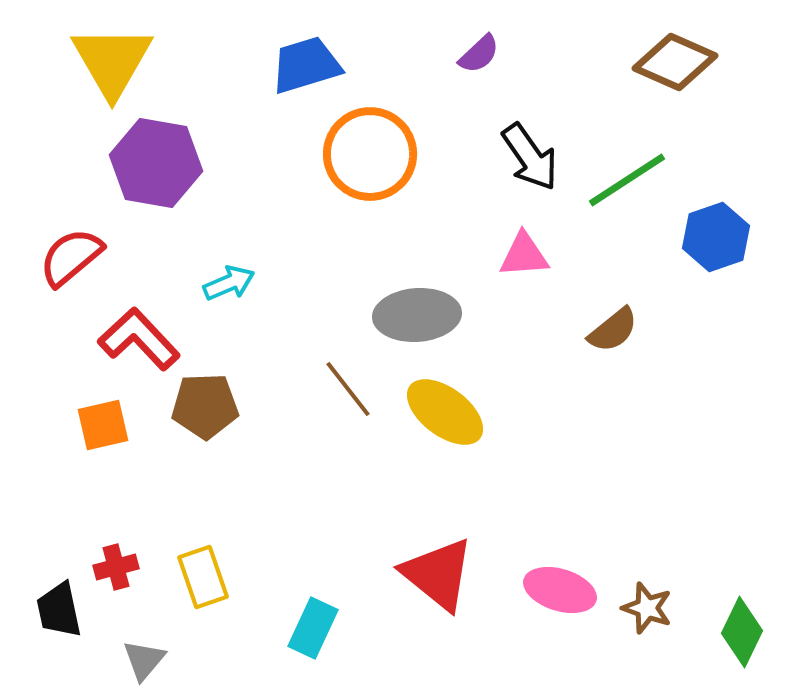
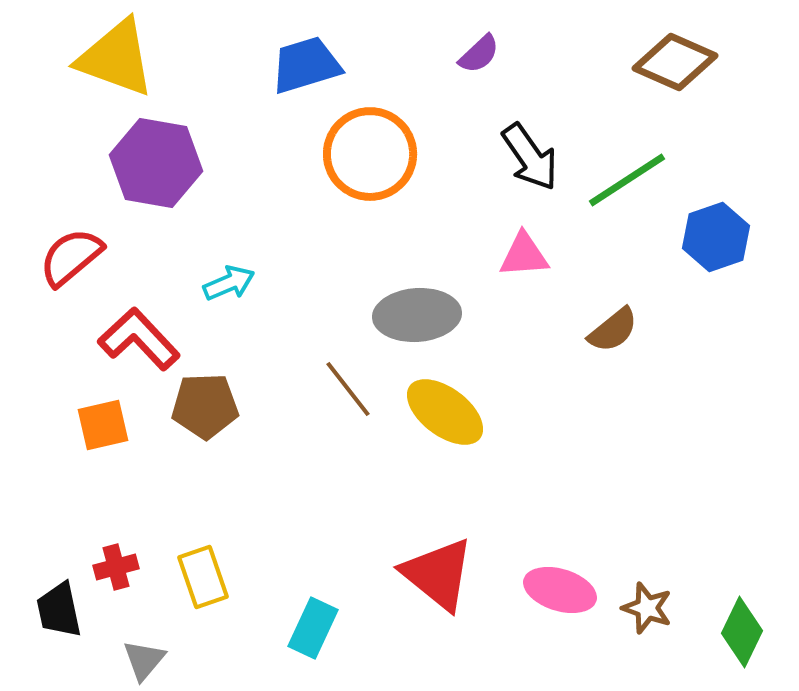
yellow triangle: moved 4 px right, 3 px up; rotated 40 degrees counterclockwise
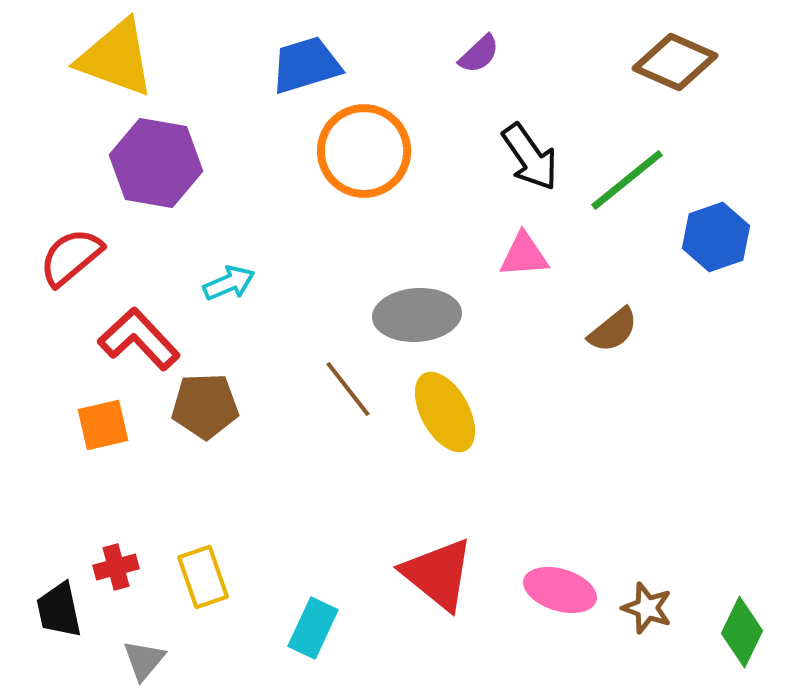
orange circle: moved 6 px left, 3 px up
green line: rotated 6 degrees counterclockwise
yellow ellipse: rotated 24 degrees clockwise
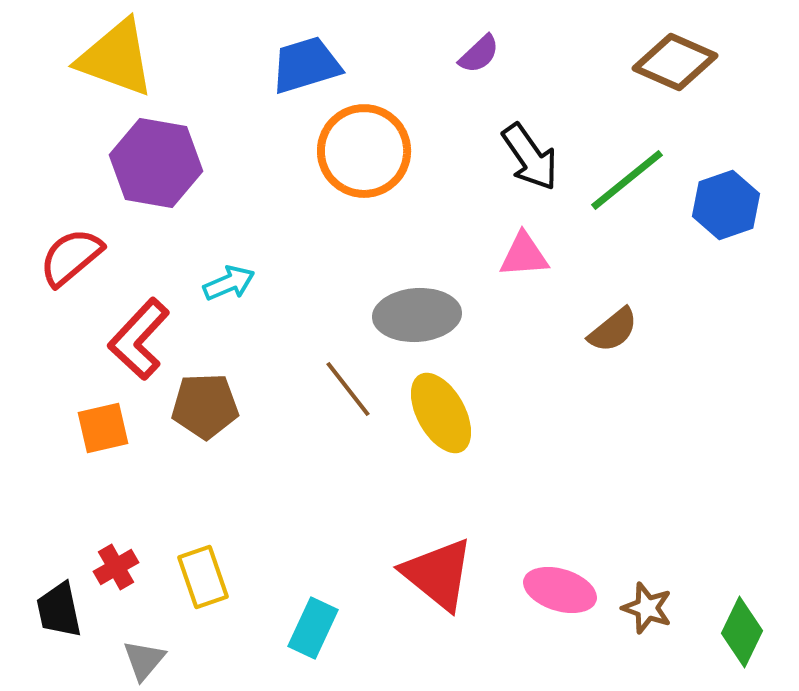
blue hexagon: moved 10 px right, 32 px up
red L-shape: rotated 94 degrees counterclockwise
yellow ellipse: moved 4 px left, 1 px down
orange square: moved 3 px down
red cross: rotated 15 degrees counterclockwise
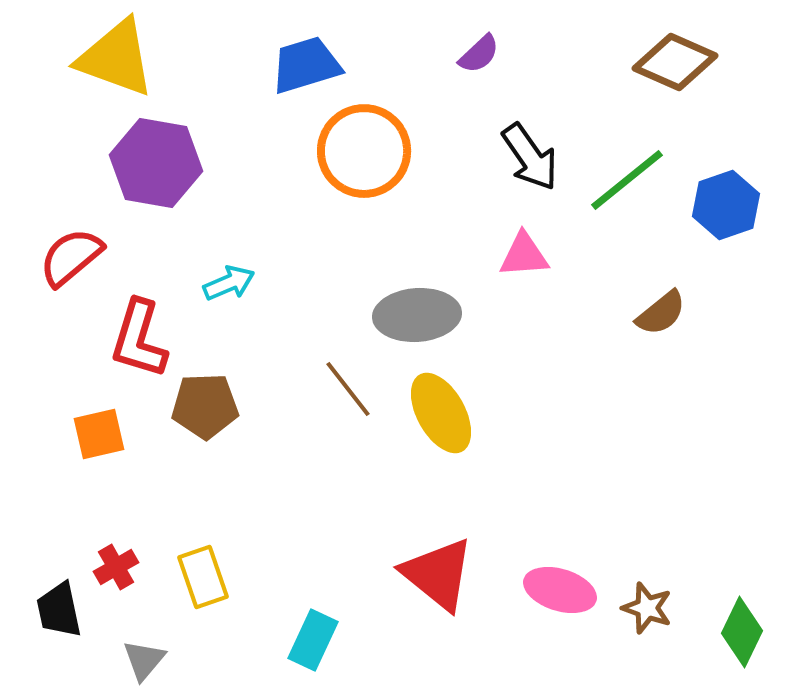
brown semicircle: moved 48 px right, 17 px up
red L-shape: rotated 26 degrees counterclockwise
orange square: moved 4 px left, 6 px down
cyan rectangle: moved 12 px down
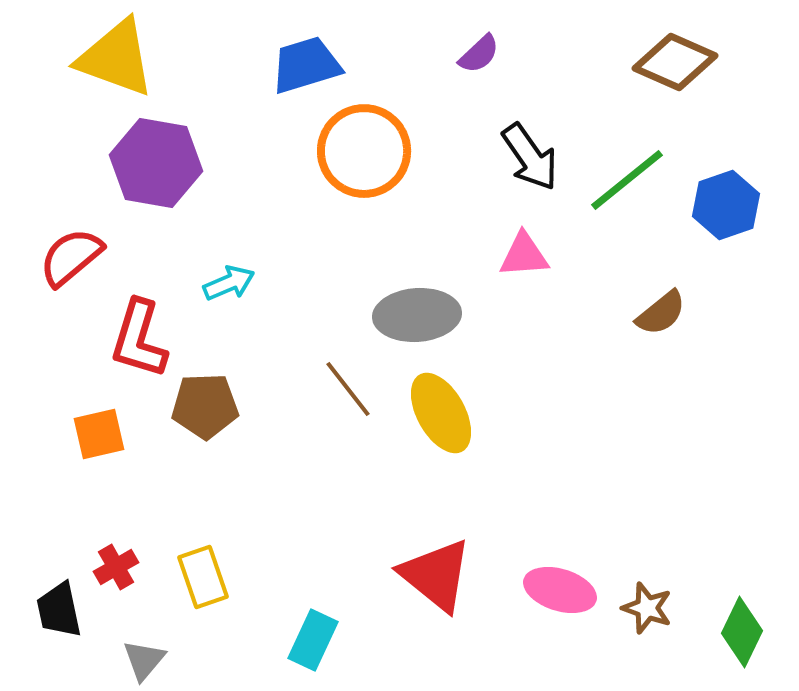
red triangle: moved 2 px left, 1 px down
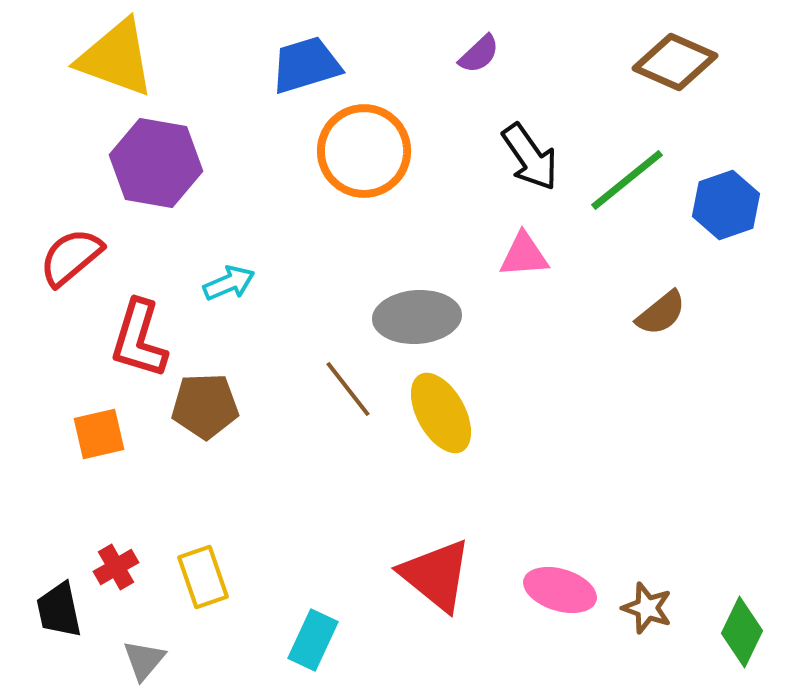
gray ellipse: moved 2 px down
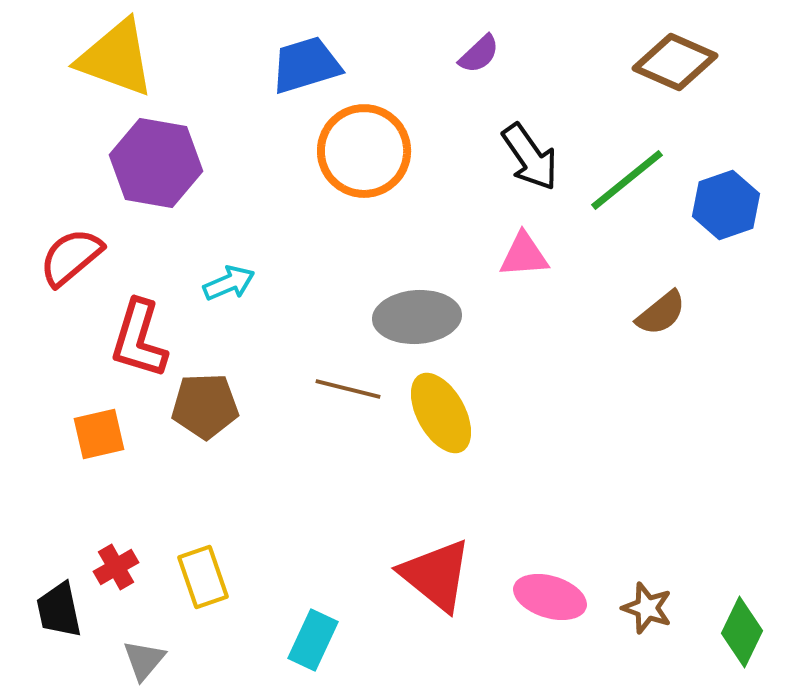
brown line: rotated 38 degrees counterclockwise
pink ellipse: moved 10 px left, 7 px down
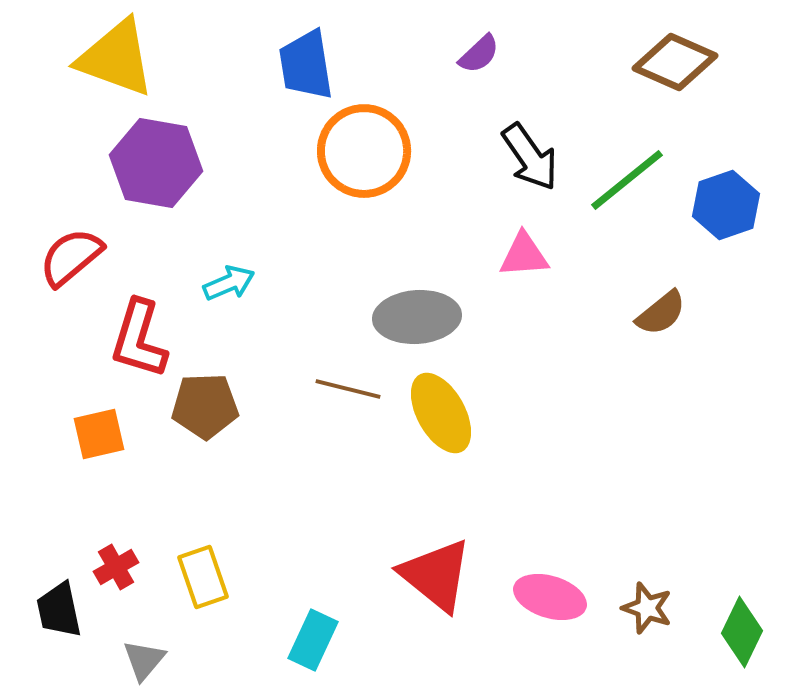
blue trapezoid: rotated 82 degrees counterclockwise
